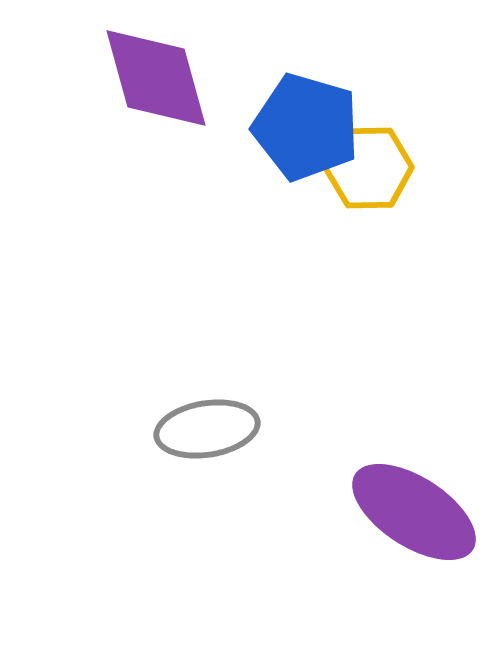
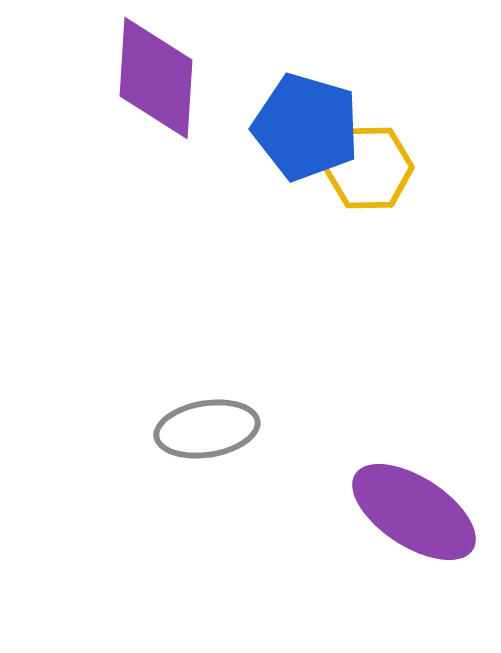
purple diamond: rotated 19 degrees clockwise
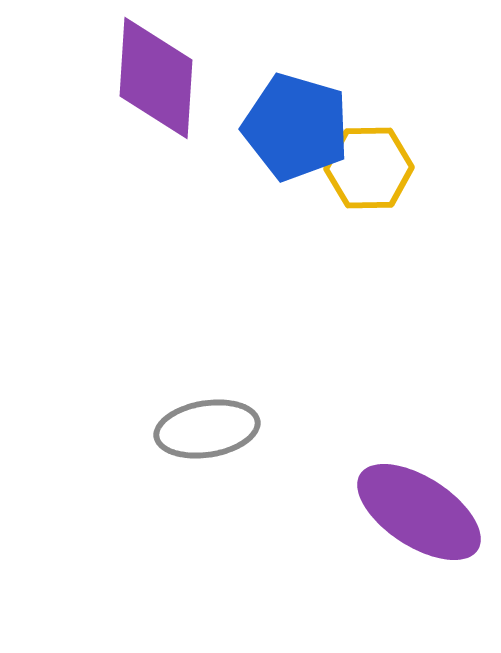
blue pentagon: moved 10 px left
purple ellipse: moved 5 px right
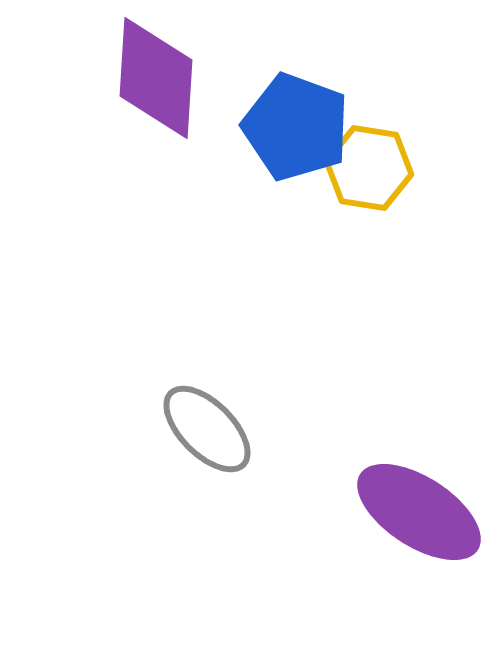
blue pentagon: rotated 4 degrees clockwise
yellow hexagon: rotated 10 degrees clockwise
gray ellipse: rotated 54 degrees clockwise
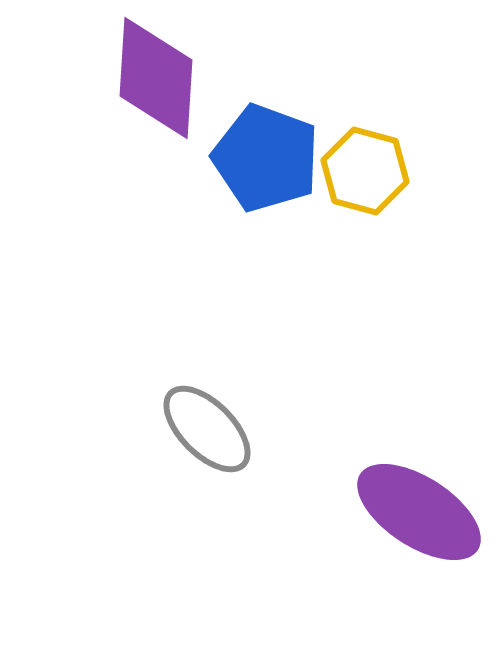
blue pentagon: moved 30 px left, 31 px down
yellow hexagon: moved 4 px left, 3 px down; rotated 6 degrees clockwise
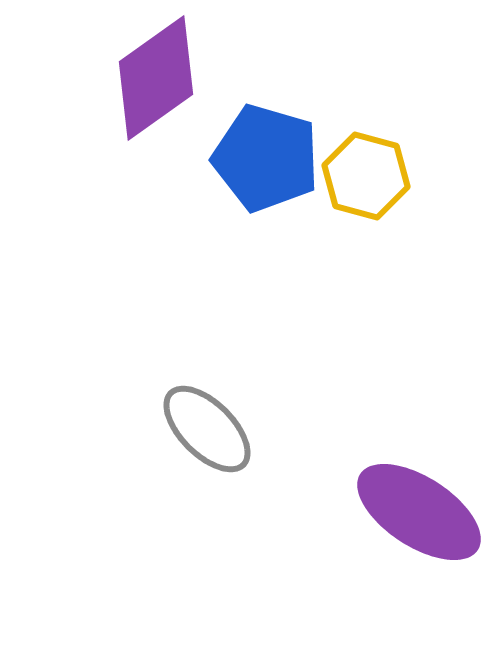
purple diamond: rotated 51 degrees clockwise
blue pentagon: rotated 4 degrees counterclockwise
yellow hexagon: moved 1 px right, 5 px down
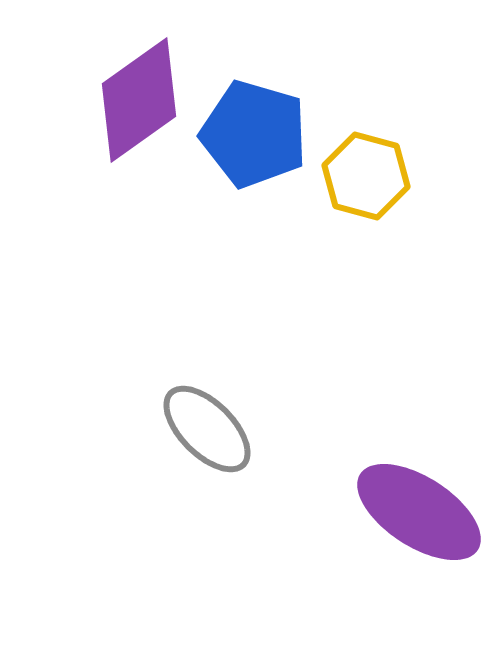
purple diamond: moved 17 px left, 22 px down
blue pentagon: moved 12 px left, 24 px up
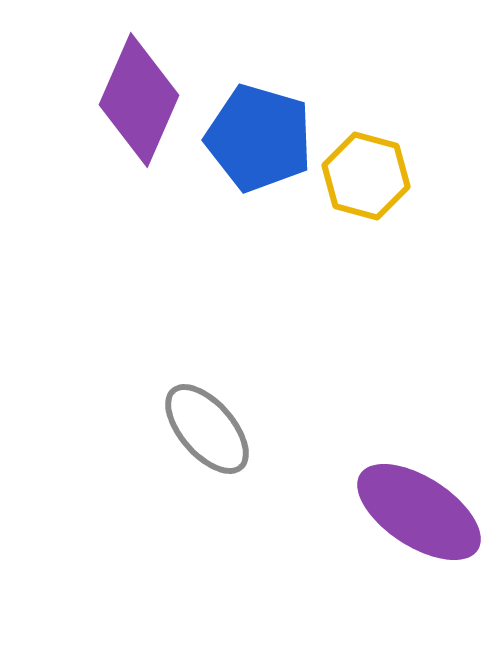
purple diamond: rotated 31 degrees counterclockwise
blue pentagon: moved 5 px right, 4 px down
gray ellipse: rotated 4 degrees clockwise
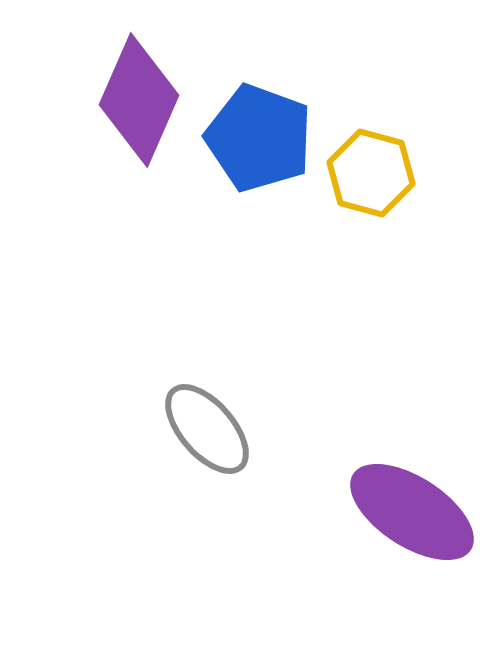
blue pentagon: rotated 4 degrees clockwise
yellow hexagon: moved 5 px right, 3 px up
purple ellipse: moved 7 px left
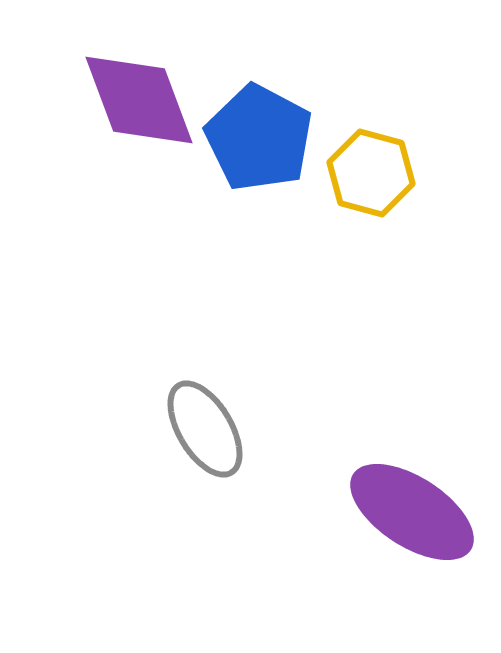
purple diamond: rotated 44 degrees counterclockwise
blue pentagon: rotated 8 degrees clockwise
gray ellipse: moved 2 px left; rotated 10 degrees clockwise
